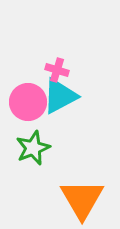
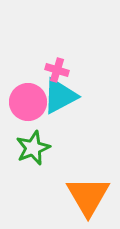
orange triangle: moved 6 px right, 3 px up
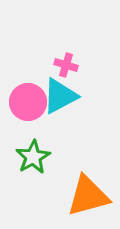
pink cross: moved 9 px right, 5 px up
green star: moved 9 px down; rotated 8 degrees counterclockwise
orange triangle: rotated 45 degrees clockwise
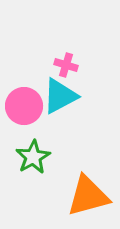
pink circle: moved 4 px left, 4 px down
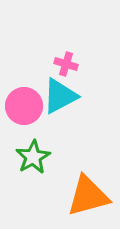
pink cross: moved 1 px up
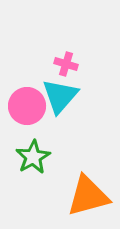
cyan triangle: rotated 21 degrees counterclockwise
pink circle: moved 3 px right
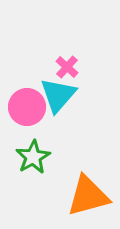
pink cross: moved 1 px right, 3 px down; rotated 25 degrees clockwise
cyan triangle: moved 2 px left, 1 px up
pink circle: moved 1 px down
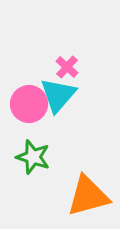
pink circle: moved 2 px right, 3 px up
green star: rotated 24 degrees counterclockwise
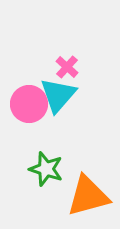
green star: moved 13 px right, 12 px down
